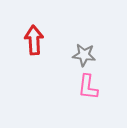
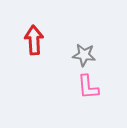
pink L-shape: rotated 12 degrees counterclockwise
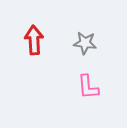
gray star: moved 1 px right, 12 px up
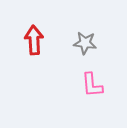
pink L-shape: moved 4 px right, 2 px up
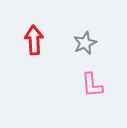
gray star: rotated 30 degrees counterclockwise
